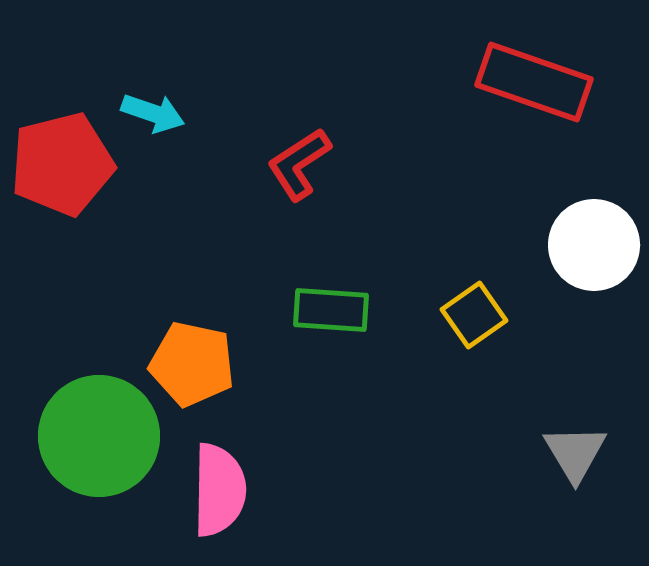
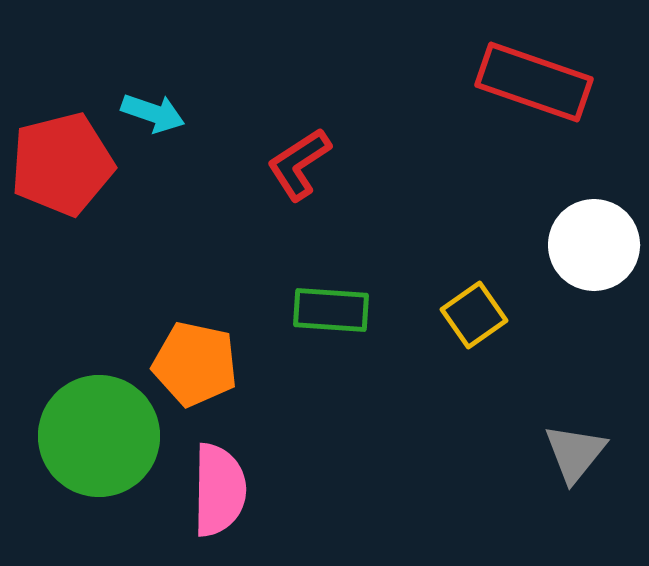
orange pentagon: moved 3 px right
gray triangle: rotated 10 degrees clockwise
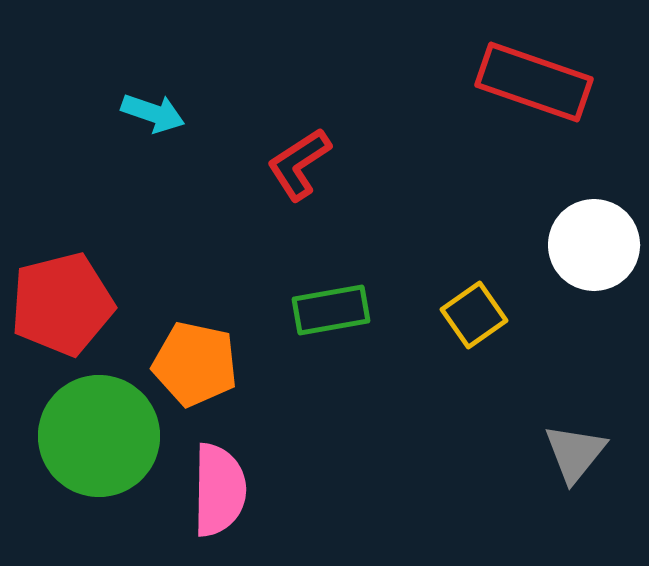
red pentagon: moved 140 px down
green rectangle: rotated 14 degrees counterclockwise
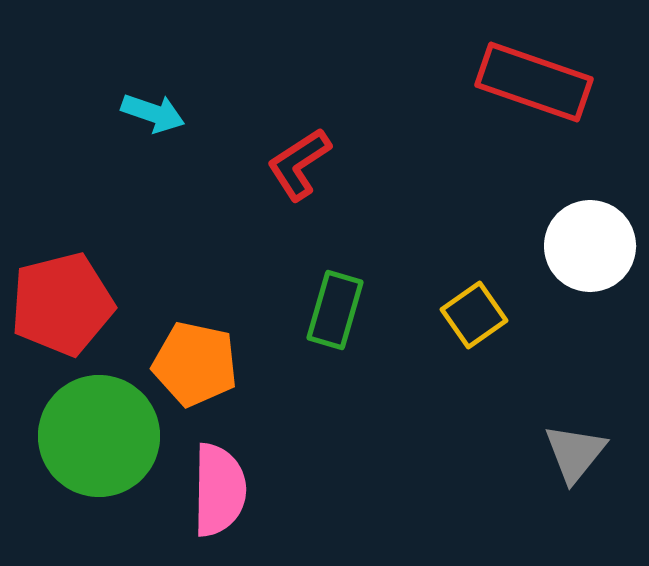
white circle: moved 4 px left, 1 px down
green rectangle: moved 4 px right; rotated 64 degrees counterclockwise
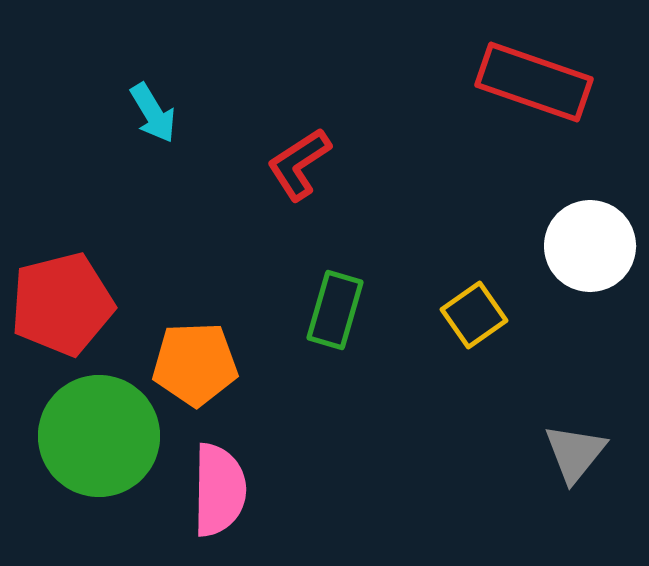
cyan arrow: rotated 40 degrees clockwise
orange pentagon: rotated 14 degrees counterclockwise
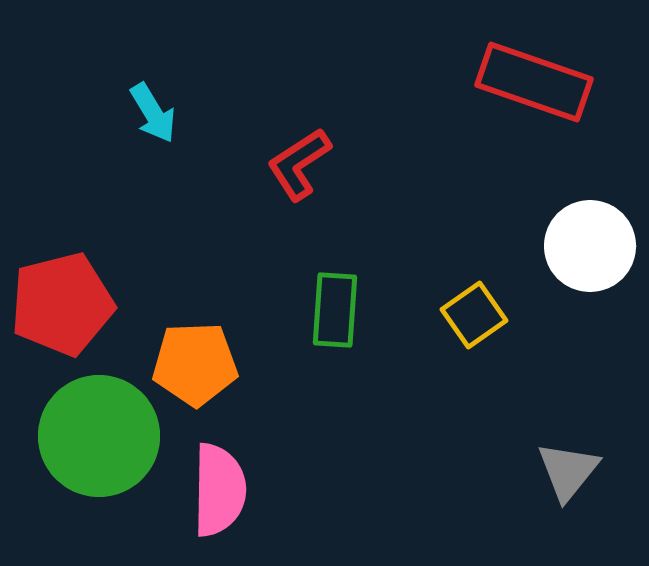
green rectangle: rotated 12 degrees counterclockwise
gray triangle: moved 7 px left, 18 px down
